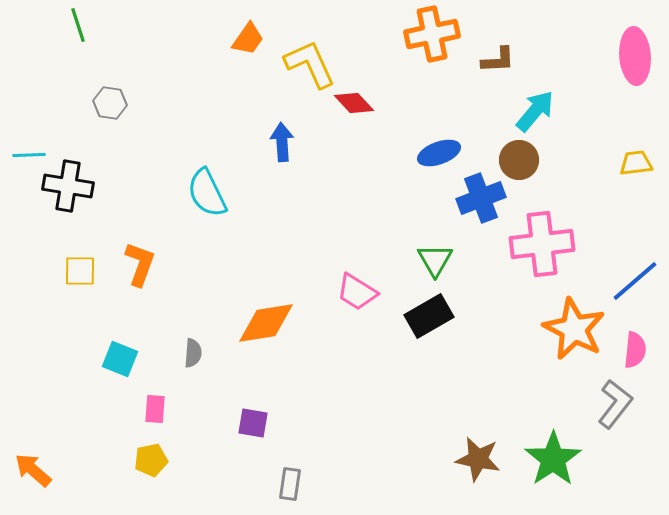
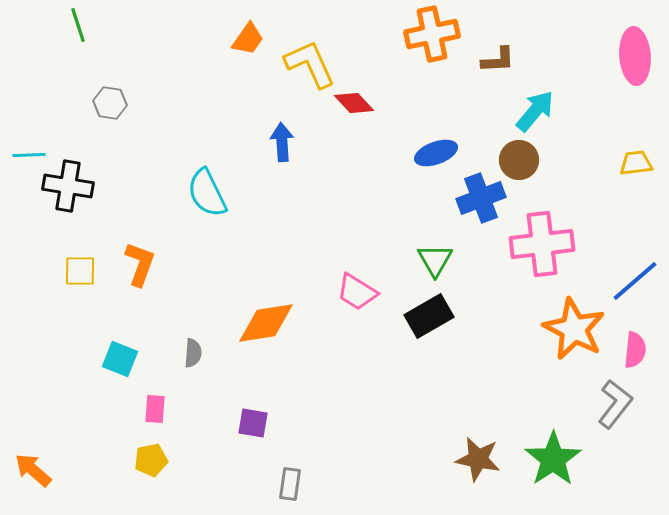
blue ellipse: moved 3 px left
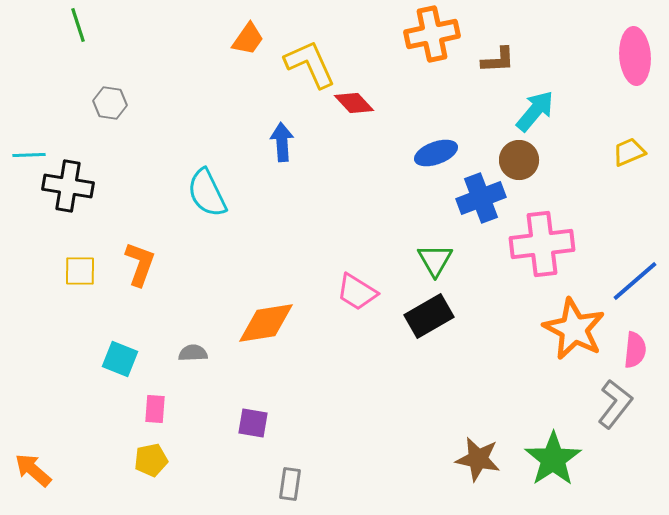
yellow trapezoid: moved 7 px left, 11 px up; rotated 16 degrees counterclockwise
gray semicircle: rotated 96 degrees counterclockwise
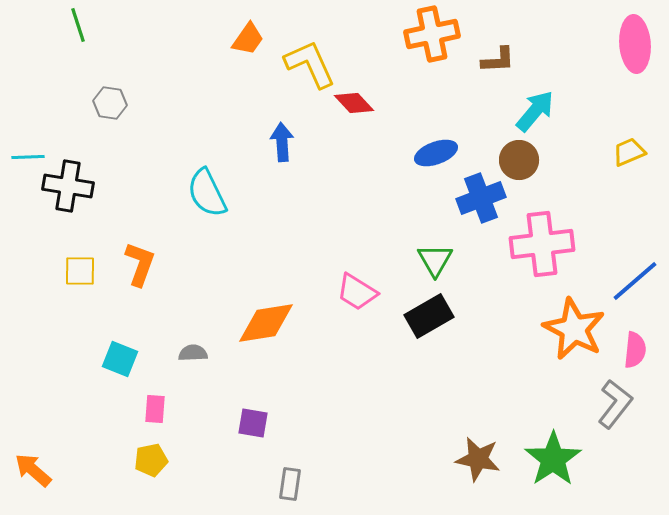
pink ellipse: moved 12 px up
cyan line: moved 1 px left, 2 px down
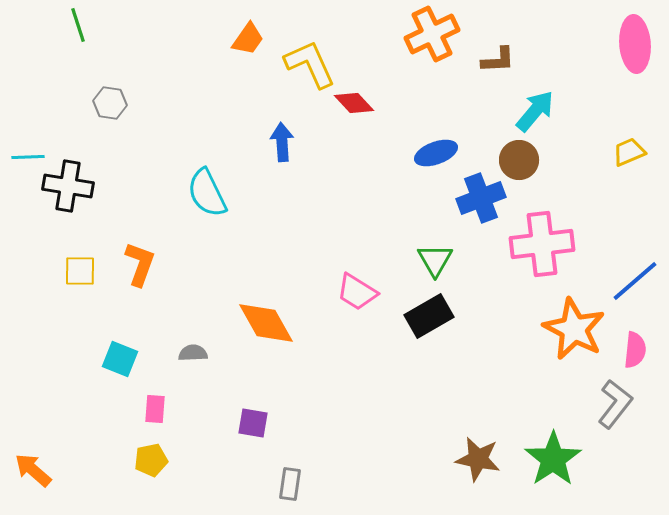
orange cross: rotated 14 degrees counterclockwise
orange diamond: rotated 70 degrees clockwise
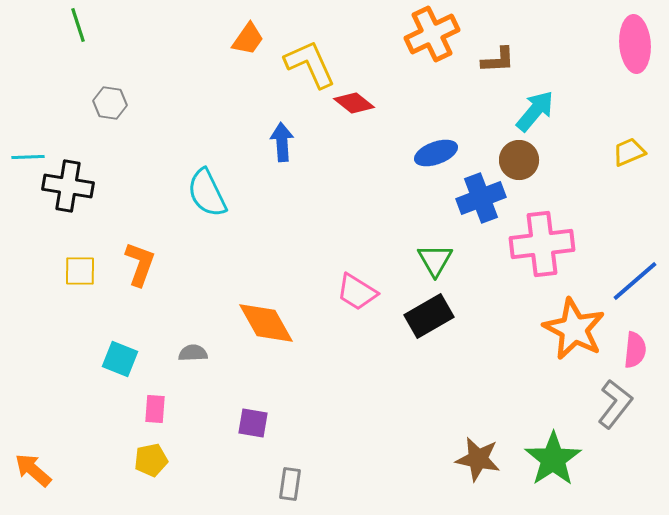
red diamond: rotated 9 degrees counterclockwise
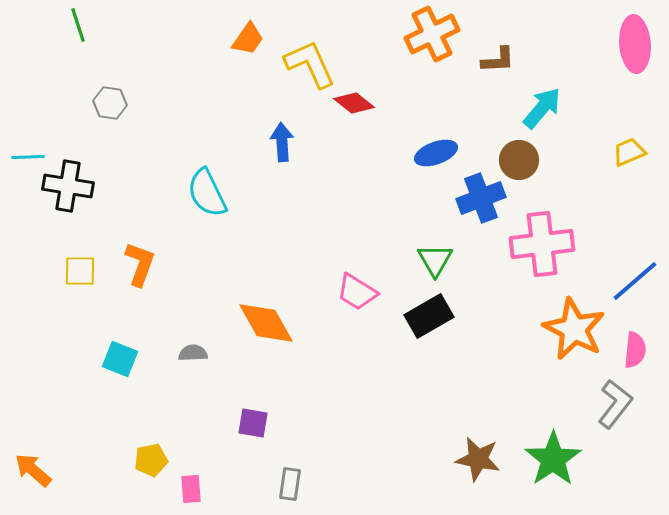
cyan arrow: moved 7 px right, 3 px up
pink rectangle: moved 36 px right, 80 px down; rotated 8 degrees counterclockwise
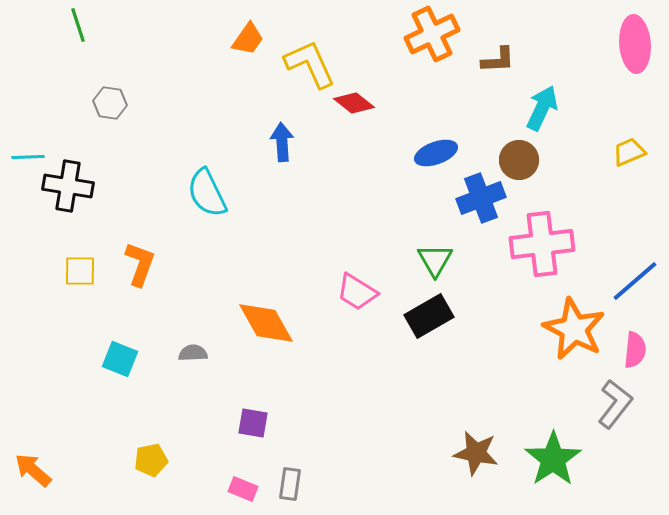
cyan arrow: rotated 15 degrees counterclockwise
brown star: moved 2 px left, 6 px up
pink rectangle: moved 52 px right; rotated 64 degrees counterclockwise
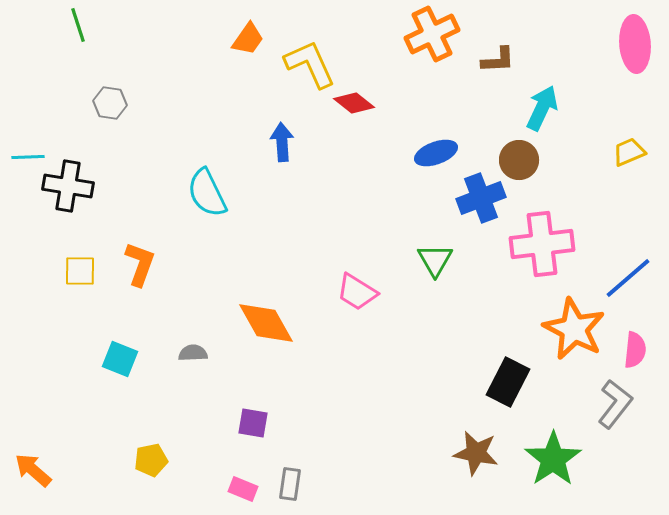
blue line: moved 7 px left, 3 px up
black rectangle: moved 79 px right, 66 px down; rotated 33 degrees counterclockwise
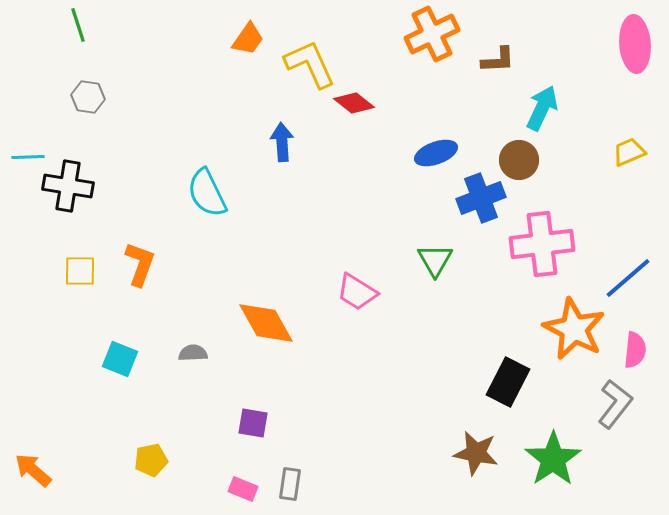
gray hexagon: moved 22 px left, 6 px up
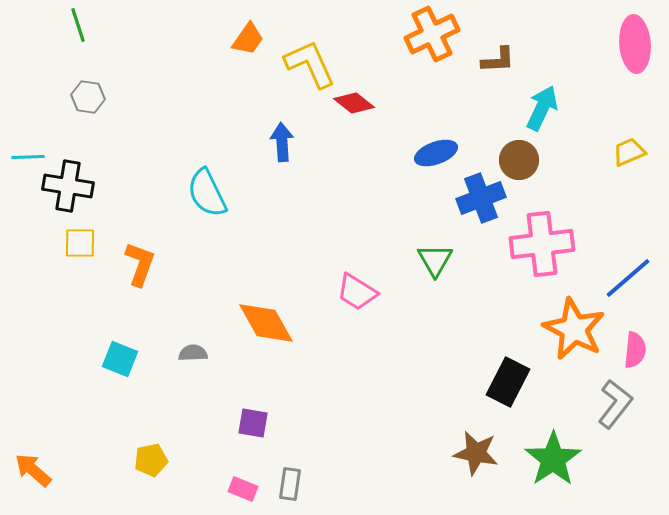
yellow square: moved 28 px up
